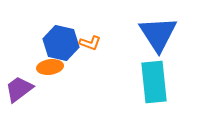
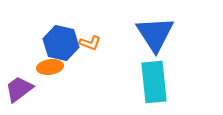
blue triangle: moved 3 px left
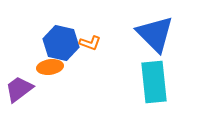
blue triangle: rotated 12 degrees counterclockwise
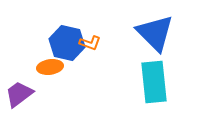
blue triangle: moved 1 px up
blue hexagon: moved 6 px right
purple trapezoid: moved 5 px down
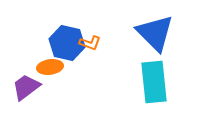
purple trapezoid: moved 7 px right, 7 px up
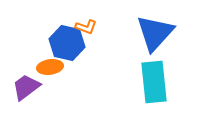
blue triangle: rotated 27 degrees clockwise
orange L-shape: moved 4 px left, 16 px up
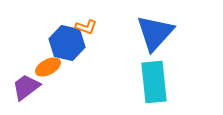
orange ellipse: moved 2 px left; rotated 20 degrees counterclockwise
